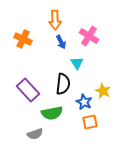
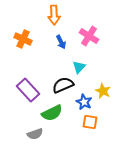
orange arrow: moved 1 px left, 5 px up
cyan triangle: moved 2 px right, 4 px down; rotated 16 degrees clockwise
black semicircle: moved 1 px down; rotated 120 degrees counterclockwise
green semicircle: rotated 15 degrees counterclockwise
orange square: rotated 21 degrees clockwise
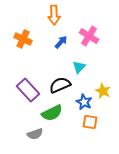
blue arrow: rotated 112 degrees counterclockwise
black semicircle: moved 3 px left
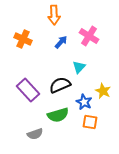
green semicircle: moved 6 px right, 2 px down; rotated 10 degrees clockwise
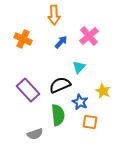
pink cross: rotated 18 degrees clockwise
blue star: moved 4 px left
green semicircle: rotated 80 degrees counterclockwise
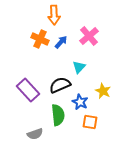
orange cross: moved 17 px right
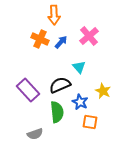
cyan triangle: rotated 24 degrees counterclockwise
green semicircle: moved 1 px left, 3 px up
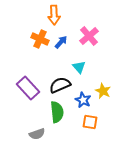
purple rectangle: moved 2 px up
blue star: moved 3 px right, 2 px up
gray semicircle: moved 2 px right
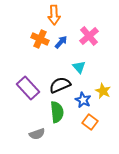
orange square: rotated 28 degrees clockwise
